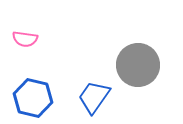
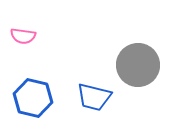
pink semicircle: moved 2 px left, 3 px up
blue trapezoid: rotated 111 degrees counterclockwise
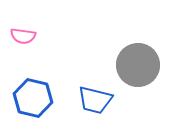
blue trapezoid: moved 1 px right, 3 px down
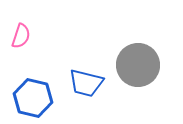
pink semicircle: moved 2 px left; rotated 80 degrees counterclockwise
blue trapezoid: moved 9 px left, 17 px up
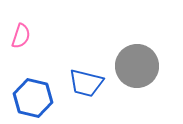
gray circle: moved 1 px left, 1 px down
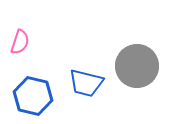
pink semicircle: moved 1 px left, 6 px down
blue hexagon: moved 2 px up
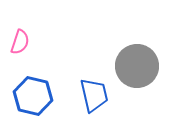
blue trapezoid: moved 8 px right, 12 px down; rotated 117 degrees counterclockwise
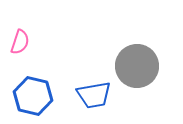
blue trapezoid: rotated 93 degrees clockwise
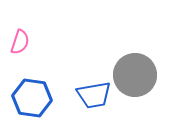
gray circle: moved 2 px left, 9 px down
blue hexagon: moved 1 px left, 2 px down; rotated 6 degrees counterclockwise
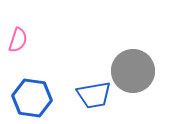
pink semicircle: moved 2 px left, 2 px up
gray circle: moved 2 px left, 4 px up
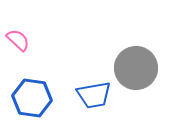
pink semicircle: rotated 65 degrees counterclockwise
gray circle: moved 3 px right, 3 px up
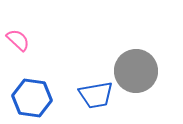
gray circle: moved 3 px down
blue trapezoid: moved 2 px right
